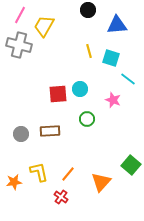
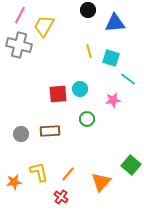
blue triangle: moved 2 px left, 2 px up
pink star: rotated 28 degrees counterclockwise
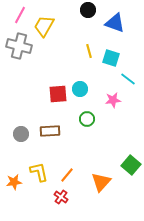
blue triangle: rotated 25 degrees clockwise
gray cross: moved 1 px down
orange line: moved 1 px left, 1 px down
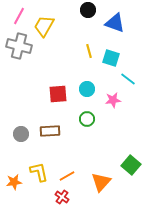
pink line: moved 1 px left, 1 px down
cyan circle: moved 7 px right
orange line: moved 1 px down; rotated 21 degrees clockwise
red cross: moved 1 px right
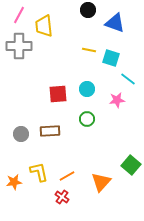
pink line: moved 1 px up
yellow trapezoid: rotated 35 degrees counterclockwise
gray cross: rotated 15 degrees counterclockwise
yellow line: moved 1 px up; rotated 64 degrees counterclockwise
pink star: moved 4 px right
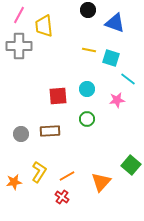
red square: moved 2 px down
yellow L-shape: rotated 45 degrees clockwise
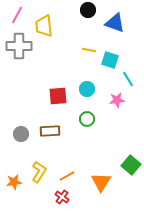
pink line: moved 2 px left
cyan square: moved 1 px left, 2 px down
cyan line: rotated 21 degrees clockwise
orange triangle: rotated 10 degrees counterclockwise
